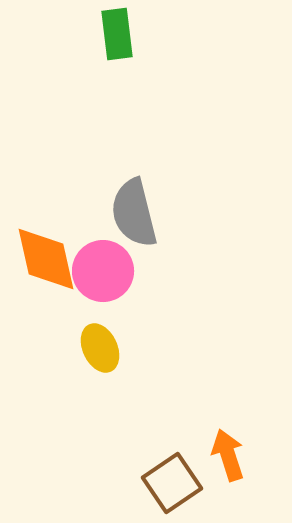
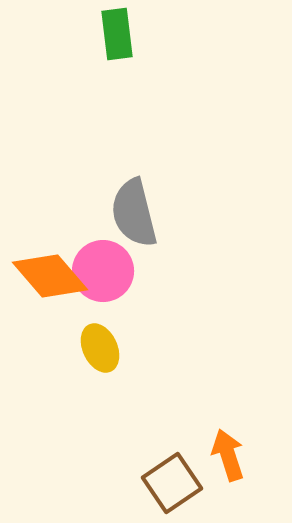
orange diamond: moved 4 px right, 17 px down; rotated 28 degrees counterclockwise
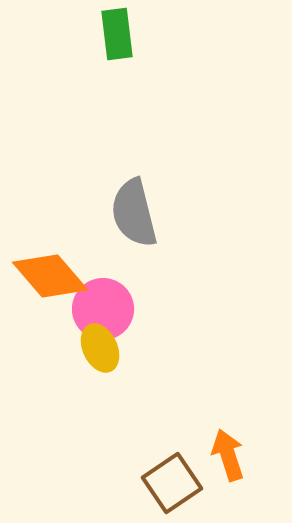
pink circle: moved 38 px down
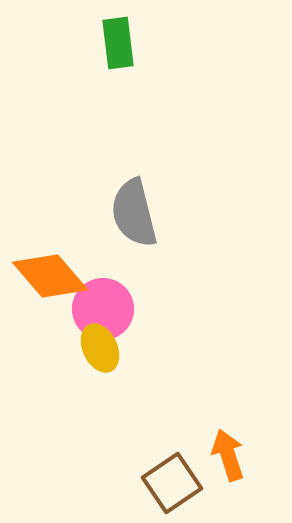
green rectangle: moved 1 px right, 9 px down
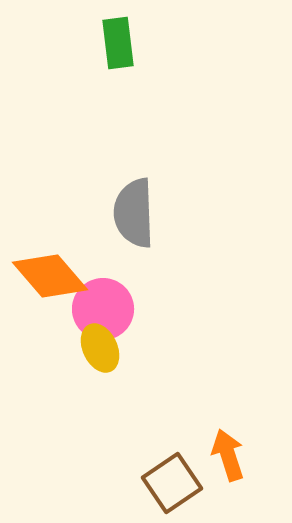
gray semicircle: rotated 12 degrees clockwise
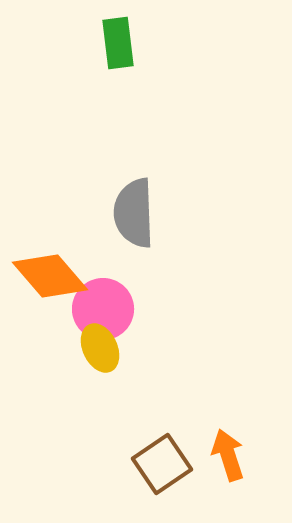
brown square: moved 10 px left, 19 px up
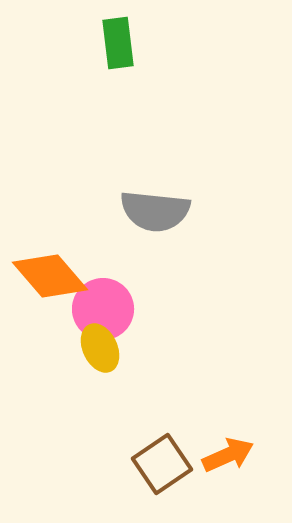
gray semicircle: moved 21 px right, 2 px up; rotated 82 degrees counterclockwise
orange arrow: rotated 84 degrees clockwise
